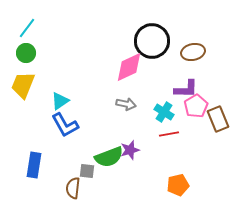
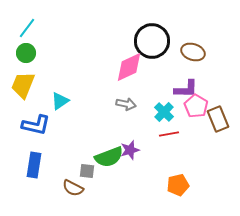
brown ellipse: rotated 30 degrees clockwise
pink pentagon: rotated 10 degrees counterclockwise
cyan cross: rotated 12 degrees clockwise
blue L-shape: moved 29 px left; rotated 48 degrees counterclockwise
brown semicircle: rotated 70 degrees counterclockwise
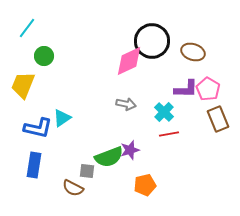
green circle: moved 18 px right, 3 px down
pink diamond: moved 6 px up
cyan triangle: moved 2 px right, 17 px down
pink pentagon: moved 12 px right, 17 px up
blue L-shape: moved 2 px right, 3 px down
orange pentagon: moved 33 px left
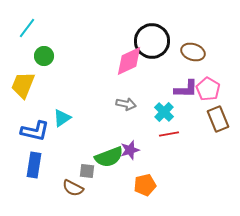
blue L-shape: moved 3 px left, 3 px down
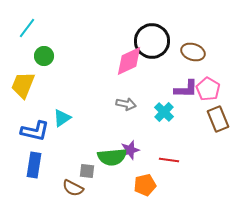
red line: moved 26 px down; rotated 18 degrees clockwise
green semicircle: moved 3 px right; rotated 16 degrees clockwise
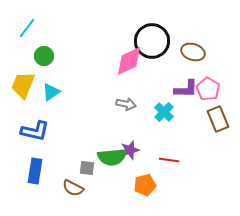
cyan triangle: moved 11 px left, 26 px up
blue rectangle: moved 1 px right, 6 px down
gray square: moved 3 px up
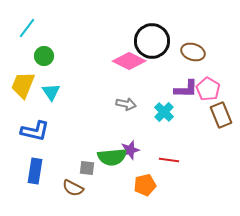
pink diamond: rotated 52 degrees clockwise
cyan triangle: rotated 30 degrees counterclockwise
brown rectangle: moved 3 px right, 4 px up
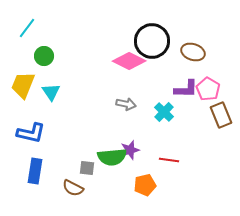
blue L-shape: moved 4 px left, 2 px down
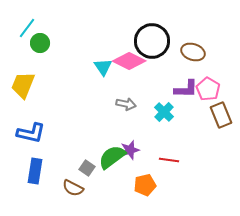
green circle: moved 4 px left, 13 px up
cyan triangle: moved 52 px right, 25 px up
green semicircle: rotated 148 degrees clockwise
gray square: rotated 28 degrees clockwise
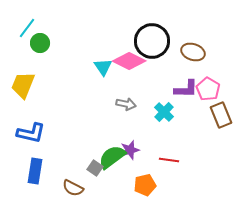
gray square: moved 8 px right
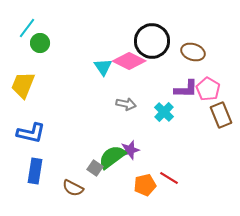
red line: moved 18 px down; rotated 24 degrees clockwise
